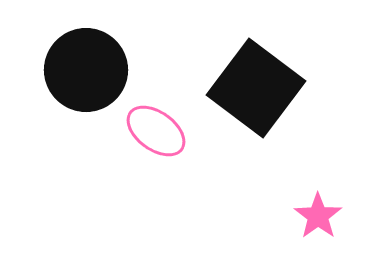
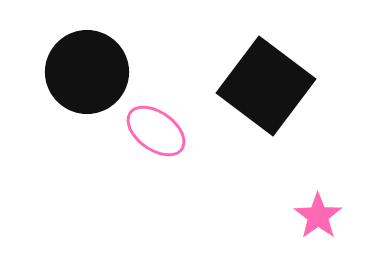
black circle: moved 1 px right, 2 px down
black square: moved 10 px right, 2 px up
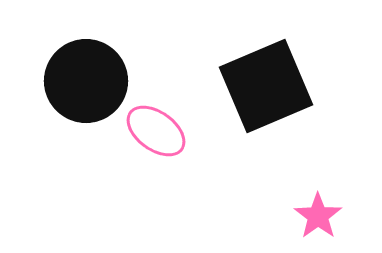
black circle: moved 1 px left, 9 px down
black square: rotated 30 degrees clockwise
